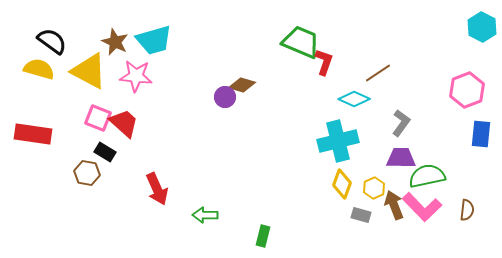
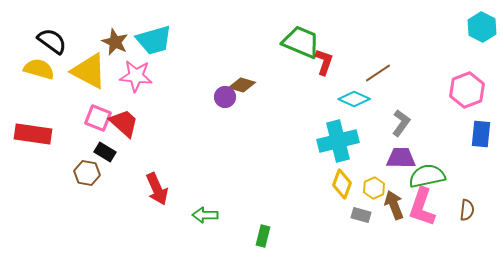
pink L-shape: rotated 63 degrees clockwise
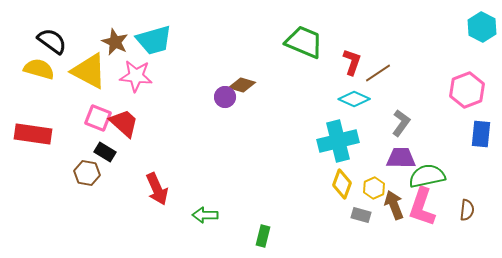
green trapezoid: moved 3 px right
red L-shape: moved 28 px right
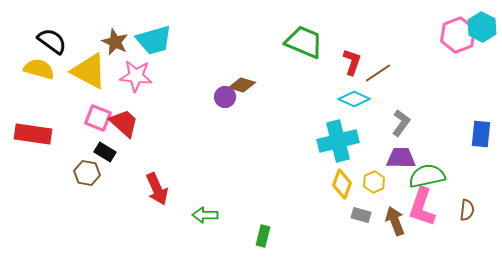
pink hexagon: moved 9 px left, 55 px up
yellow hexagon: moved 6 px up
brown arrow: moved 1 px right, 16 px down
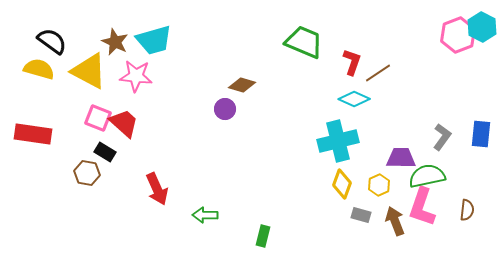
purple circle: moved 12 px down
gray L-shape: moved 41 px right, 14 px down
yellow hexagon: moved 5 px right, 3 px down
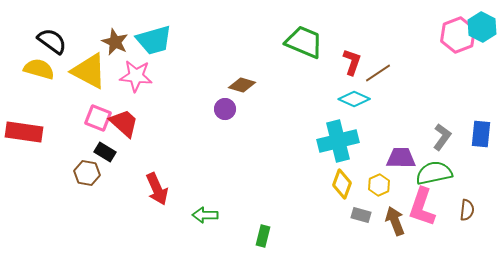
red rectangle: moved 9 px left, 2 px up
green semicircle: moved 7 px right, 3 px up
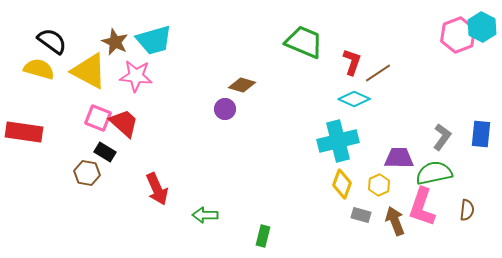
purple trapezoid: moved 2 px left
